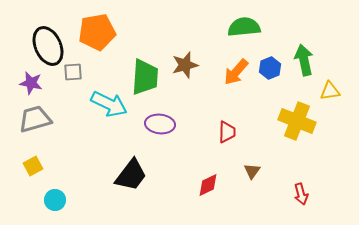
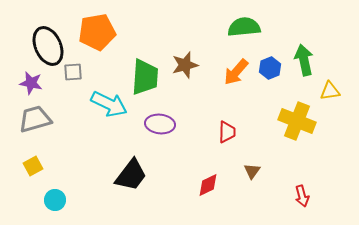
red arrow: moved 1 px right, 2 px down
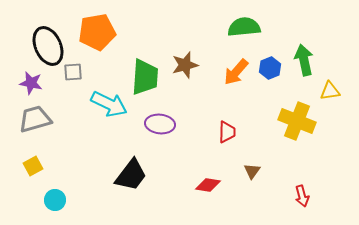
red diamond: rotated 35 degrees clockwise
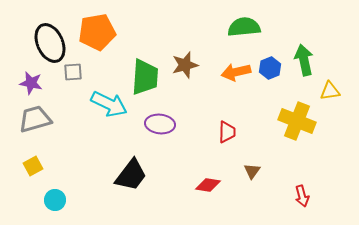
black ellipse: moved 2 px right, 3 px up
orange arrow: rotated 36 degrees clockwise
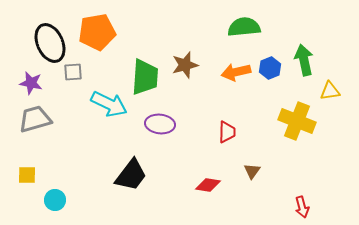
yellow square: moved 6 px left, 9 px down; rotated 30 degrees clockwise
red arrow: moved 11 px down
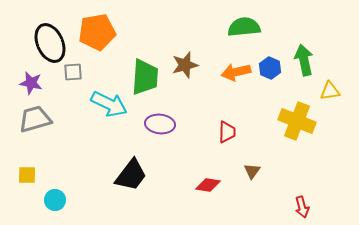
blue hexagon: rotated 15 degrees counterclockwise
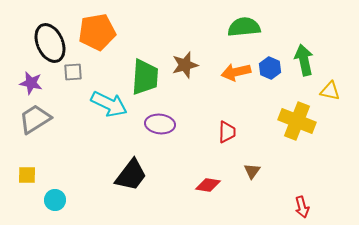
yellow triangle: rotated 20 degrees clockwise
gray trapezoid: rotated 16 degrees counterclockwise
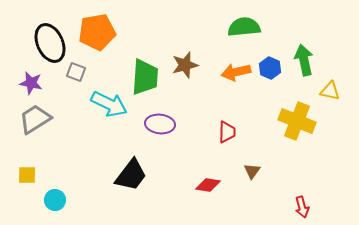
gray square: moved 3 px right; rotated 24 degrees clockwise
